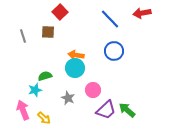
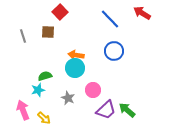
red arrow: rotated 42 degrees clockwise
cyan star: moved 3 px right
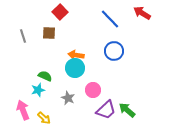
brown square: moved 1 px right, 1 px down
green semicircle: rotated 40 degrees clockwise
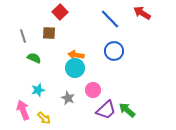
green semicircle: moved 11 px left, 18 px up
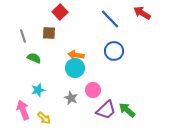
gray star: moved 3 px right
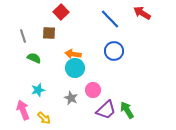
red square: moved 1 px right
orange arrow: moved 3 px left, 1 px up
green arrow: rotated 18 degrees clockwise
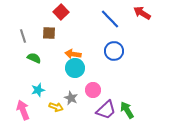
yellow arrow: moved 12 px right, 11 px up; rotated 24 degrees counterclockwise
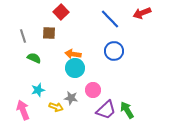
red arrow: rotated 54 degrees counterclockwise
gray star: rotated 16 degrees counterclockwise
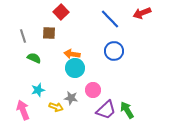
orange arrow: moved 1 px left
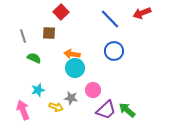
green arrow: rotated 18 degrees counterclockwise
